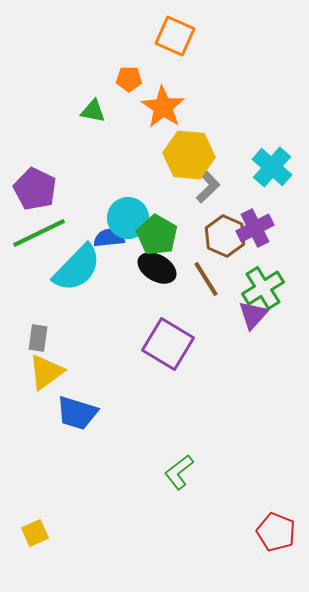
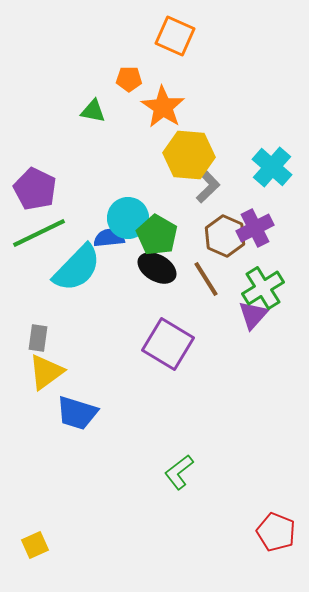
yellow square: moved 12 px down
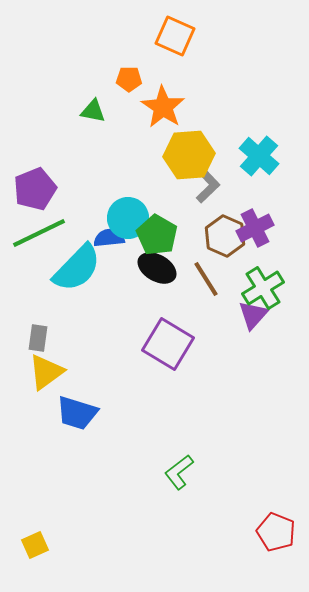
yellow hexagon: rotated 9 degrees counterclockwise
cyan cross: moved 13 px left, 11 px up
purple pentagon: rotated 24 degrees clockwise
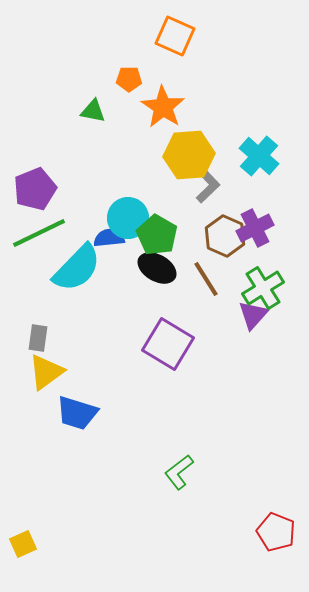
yellow square: moved 12 px left, 1 px up
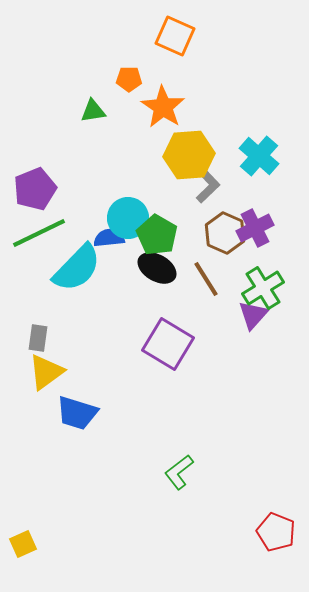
green triangle: rotated 20 degrees counterclockwise
brown hexagon: moved 3 px up
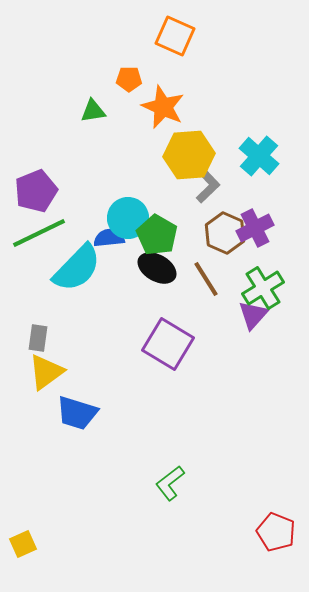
orange star: rotated 9 degrees counterclockwise
purple pentagon: moved 1 px right, 2 px down
green L-shape: moved 9 px left, 11 px down
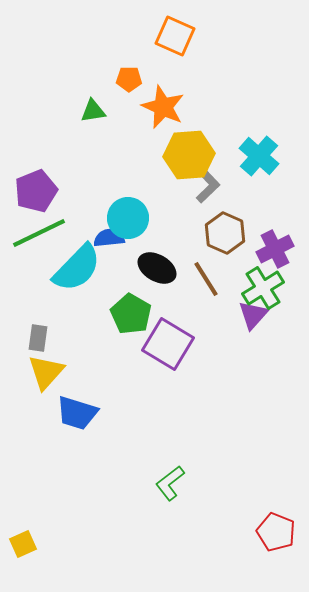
purple cross: moved 20 px right, 21 px down
green pentagon: moved 26 px left, 79 px down
yellow triangle: rotated 12 degrees counterclockwise
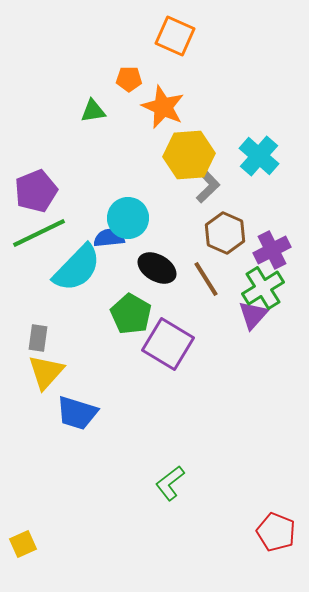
purple cross: moved 3 px left, 1 px down
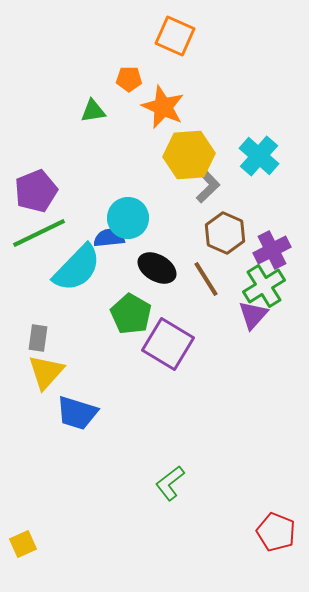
green cross: moved 1 px right, 2 px up
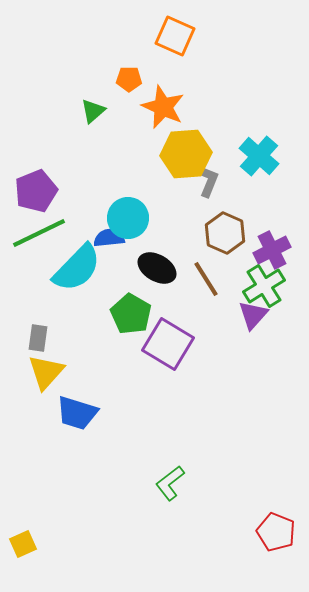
green triangle: rotated 32 degrees counterclockwise
yellow hexagon: moved 3 px left, 1 px up
gray L-shape: moved 6 px up; rotated 24 degrees counterclockwise
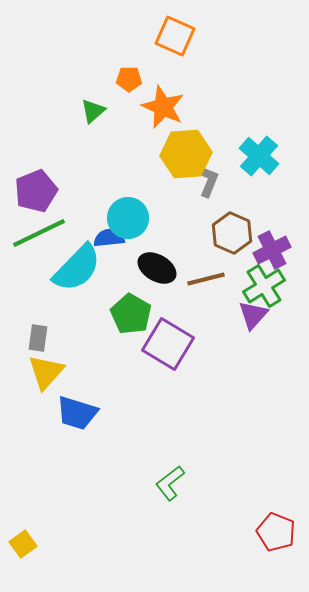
brown hexagon: moved 7 px right
brown line: rotated 72 degrees counterclockwise
yellow square: rotated 12 degrees counterclockwise
